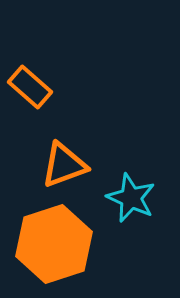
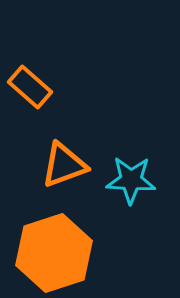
cyan star: moved 18 px up; rotated 21 degrees counterclockwise
orange hexagon: moved 9 px down
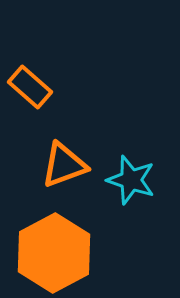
cyan star: rotated 15 degrees clockwise
orange hexagon: rotated 10 degrees counterclockwise
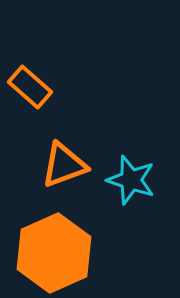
orange hexagon: rotated 4 degrees clockwise
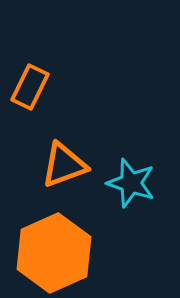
orange rectangle: rotated 75 degrees clockwise
cyan star: moved 3 px down
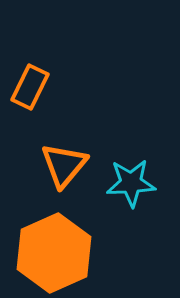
orange triangle: rotated 30 degrees counterclockwise
cyan star: rotated 21 degrees counterclockwise
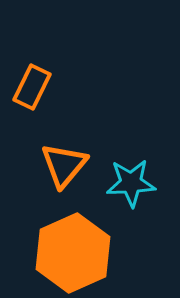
orange rectangle: moved 2 px right
orange hexagon: moved 19 px right
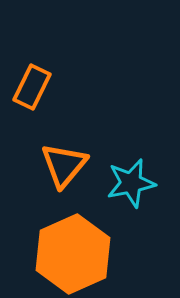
cyan star: rotated 9 degrees counterclockwise
orange hexagon: moved 1 px down
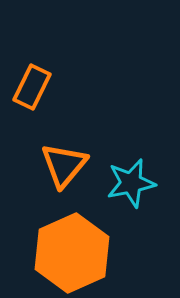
orange hexagon: moved 1 px left, 1 px up
